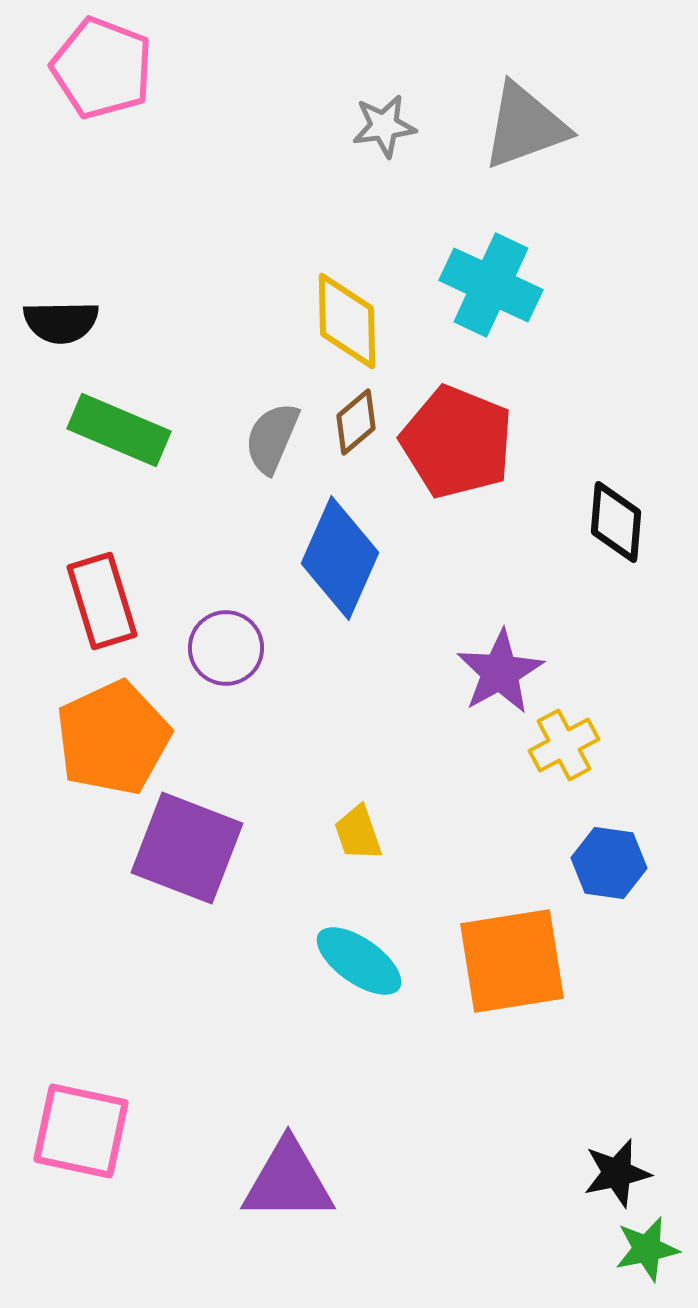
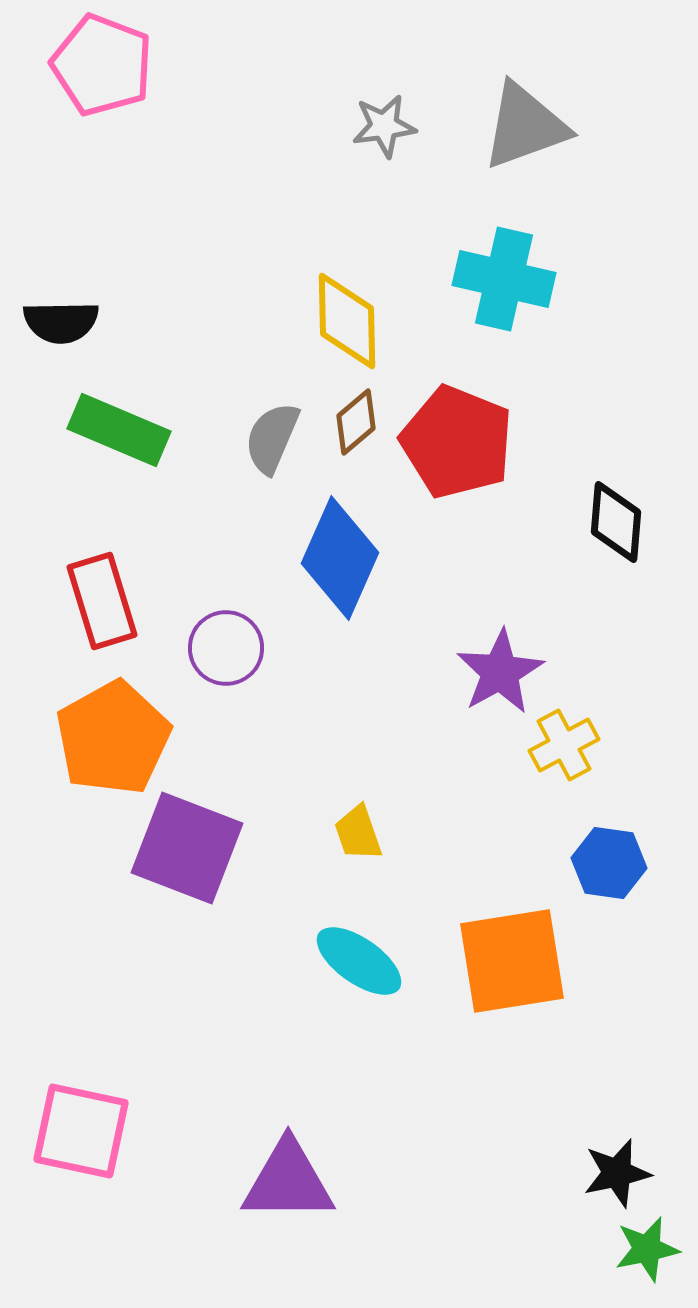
pink pentagon: moved 3 px up
cyan cross: moved 13 px right, 6 px up; rotated 12 degrees counterclockwise
orange pentagon: rotated 4 degrees counterclockwise
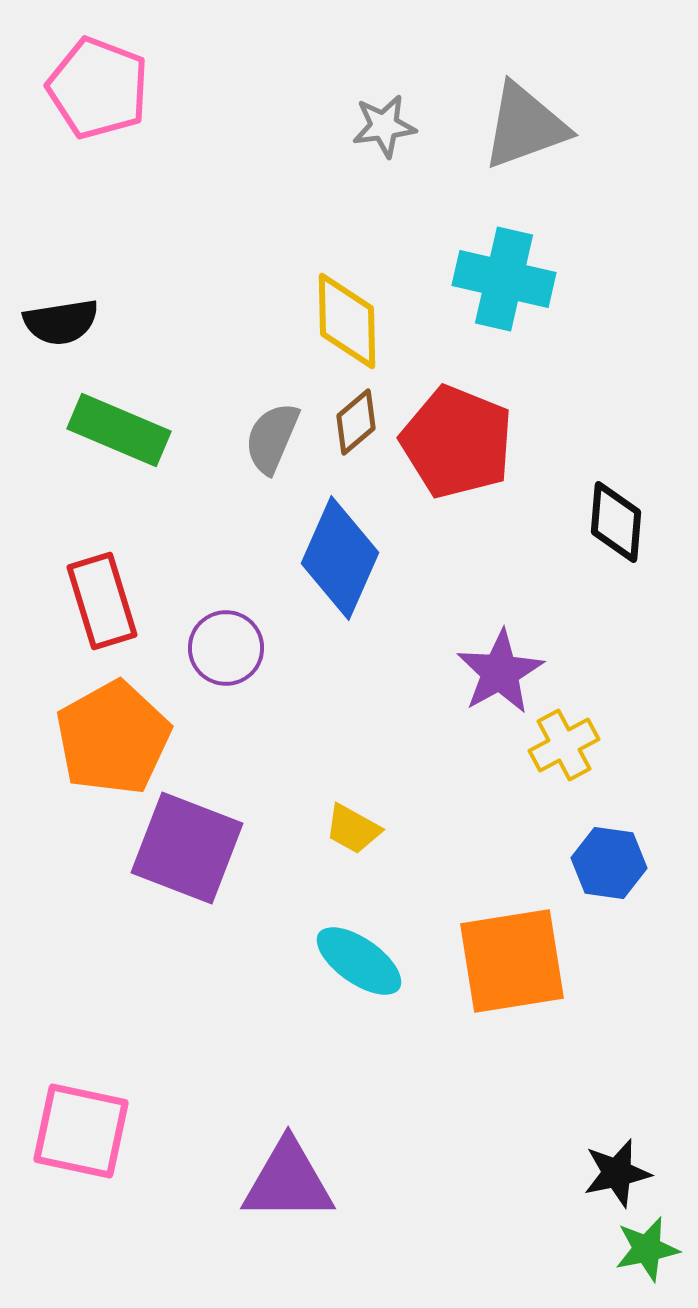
pink pentagon: moved 4 px left, 23 px down
black semicircle: rotated 8 degrees counterclockwise
yellow trapezoid: moved 5 px left, 4 px up; rotated 42 degrees counterclockwise
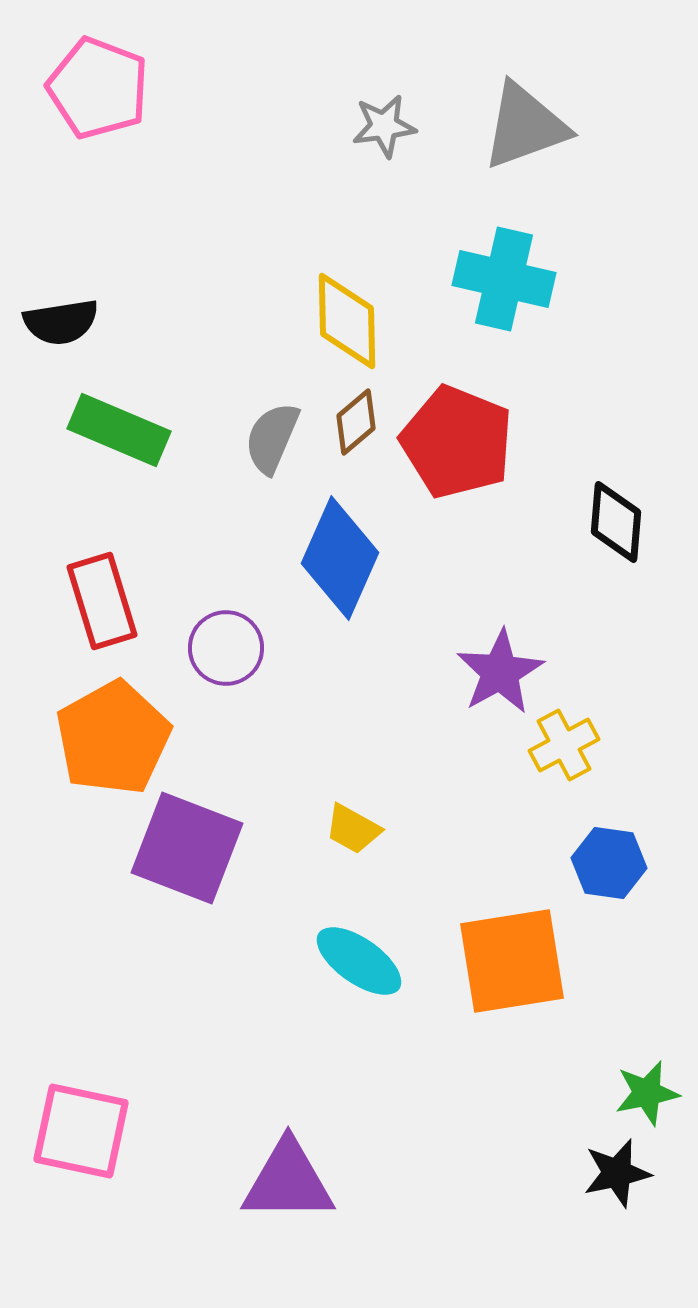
green star: moved 156 px up
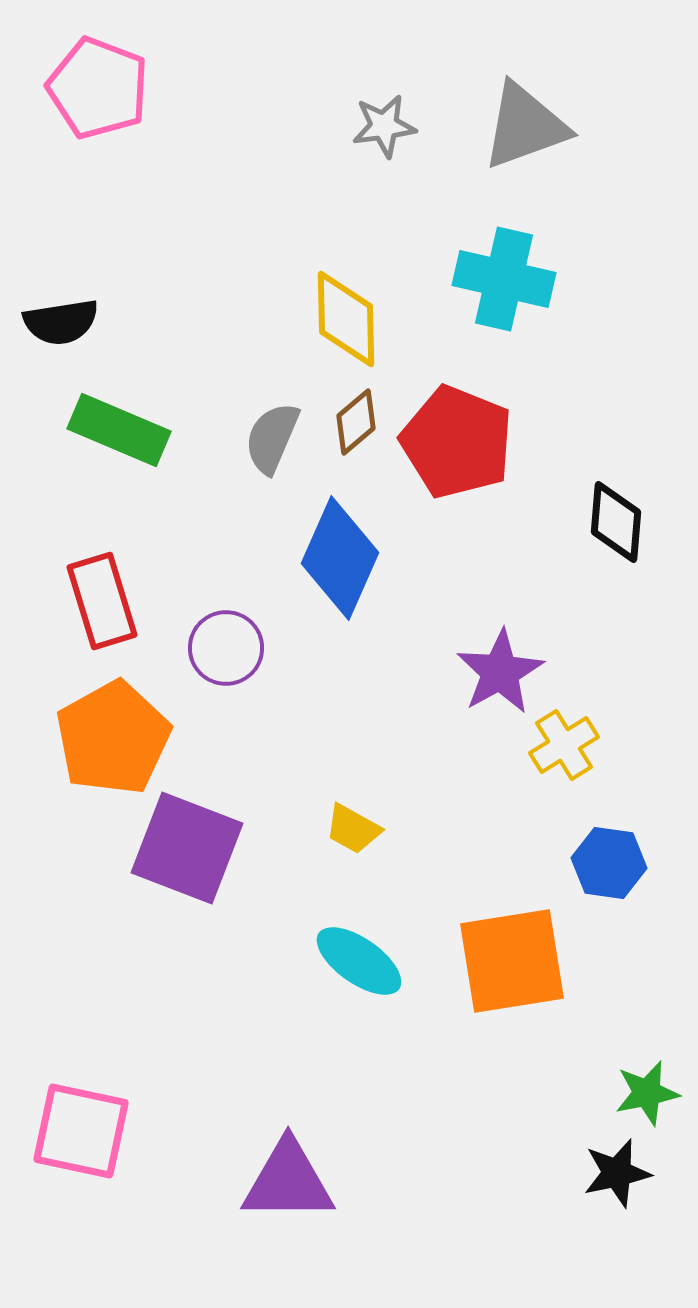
yellow diamond: moved 1 px left, 2 px up
yellow cross: rotated 4 degrees counterclockwise
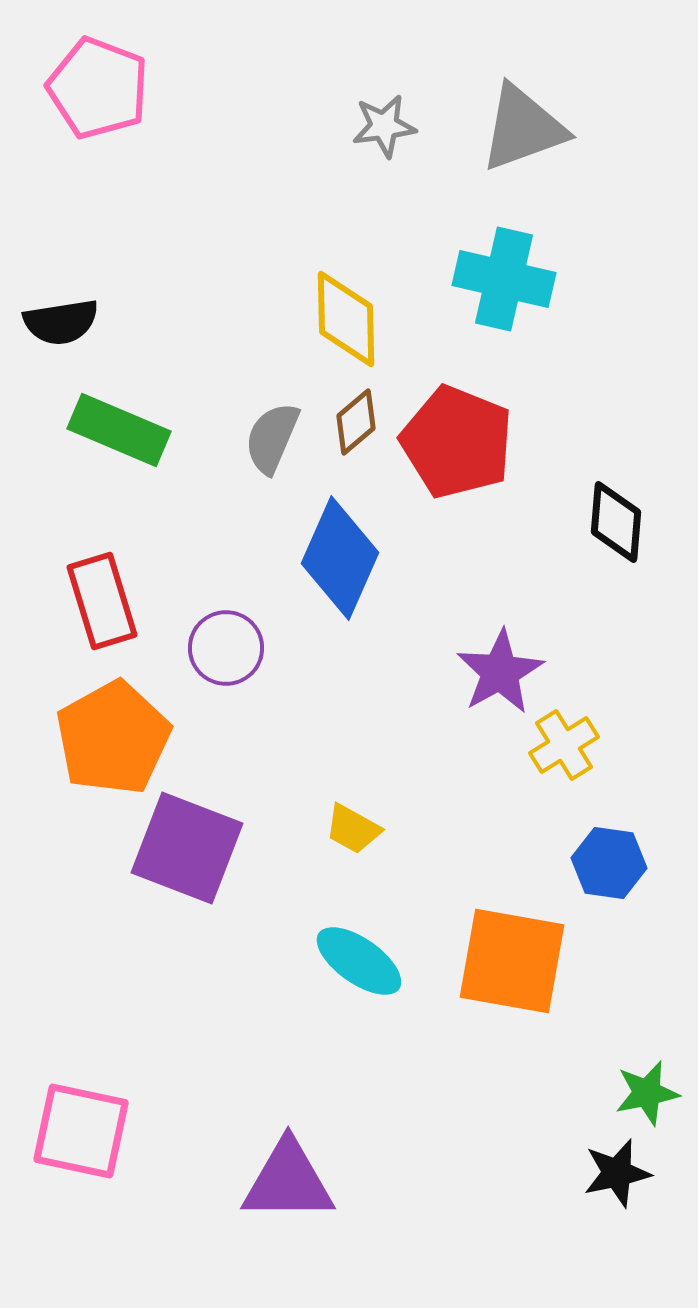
gray triangle: moved 2 px left, 2 px down
orange square: rotated 19 degrees clockwise
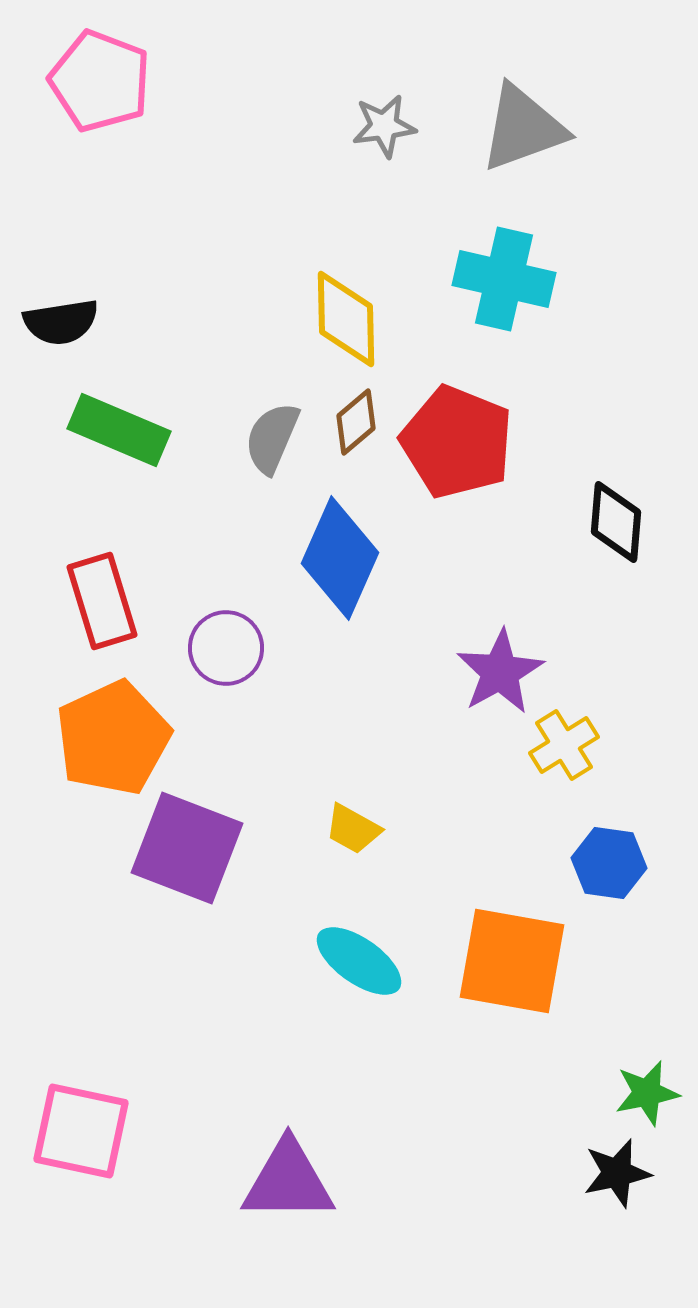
pink pentagon: moved 2 px right, 7 px up
orange pentagon: rotated 4 degrees clockwise
